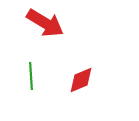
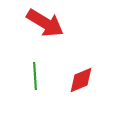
green line: moved 4 px right
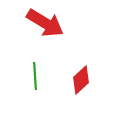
red diamond: rotated 20 degrees counterclockwise
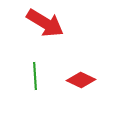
red diamond: rotated 68 degrees clockwise
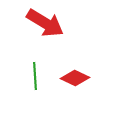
red diamond: moved 6 px left, 2 px up
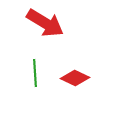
green line: moved 3 px up
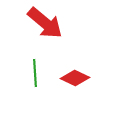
red arrow: rotated 9 degrees clockwise
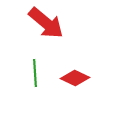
red arrow: moved 1 px right
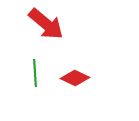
red arrow: moved 1 px down
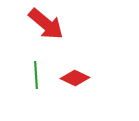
green line: moved 1 px right, 2 px down
